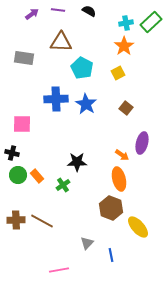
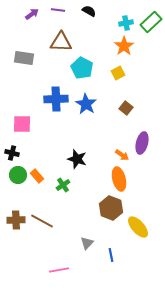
black star: moved 3 px up; rotated 18 degrees clockwise
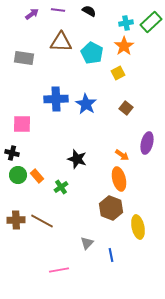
cyan pentagon: moved 10 px right, 15 px up
purple ellipse: moved 5 px right
green cross: moved 2 px left, 2 px down
yellow ellipse: rotated 30 degrees clockwise
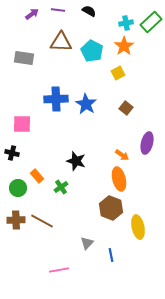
cyan pentagon: moved 2 px up
black star: moved 1 px left, 2 px down
green circle: moved 13 px down
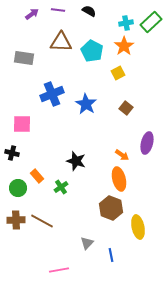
blue cross: moved 4 px left, 5 px up; rotated 20 degrees counterclockwise
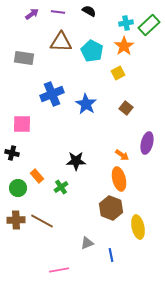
purple line: moved 2 px down
green rectangle: moved 2 px left, 3 px down
black star: rotated 18 degrees counterclockwise
gray triangle: rotated 24 degrees clockwise
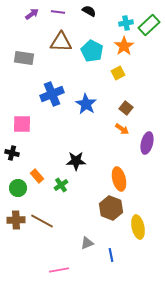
orange arrow: moved 26 px up
green cross: moved 2 px up
